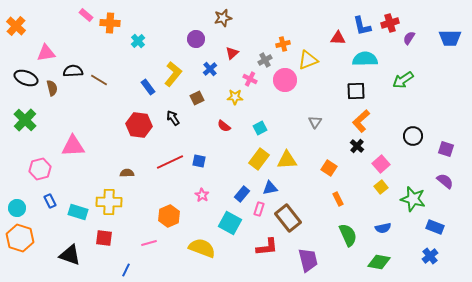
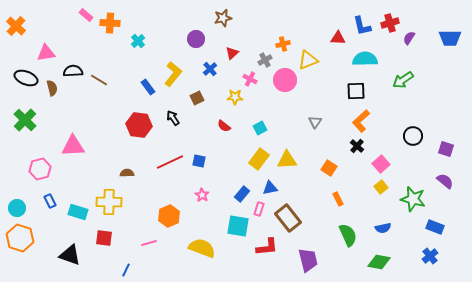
cyan square at (230, 223): moved 8 px right, 3 px down; rotated 20 degrees counterclockwise
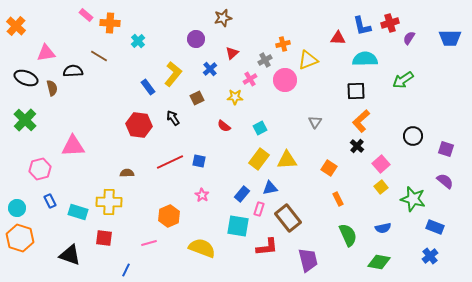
pink cross at (250, 79): rotated 32 degrees clockwise
brown line at (99, 80): moved 24 px up
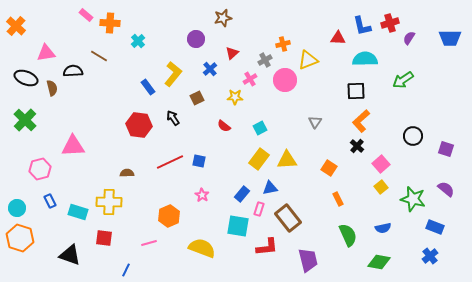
purple semicircle at (445, 181): moved 1 px right, 8 px down
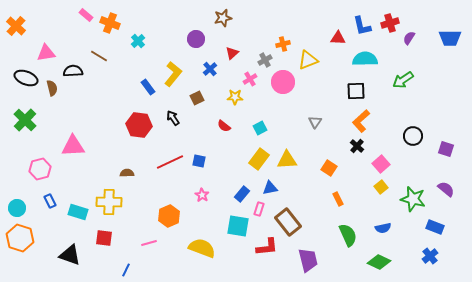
orange cross at (110, 23): rotated 18 degrees clockwise
pink circle at (285, 80): moved 2 px left, 2 px down
brown rectangle at (288, 218): moved 4 px down
green diamond at (379, 262): rotated 15 degrees clockwise
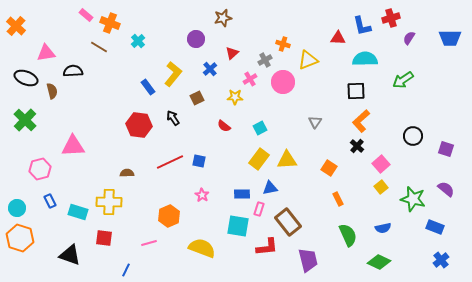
red cross at (390, 23): moved 1 px right, 5 px up
orange cross at (283, 44): rotated 32 degrees clockwise
brown line at (99, 56): moved 9 px up
brown semicircle at (52, 88): moved 3 px down
blue rectangle at (242, 194): rotated 49 degrees clockwise
blue cross at (430, 256): moved 11 px right, 4 px down
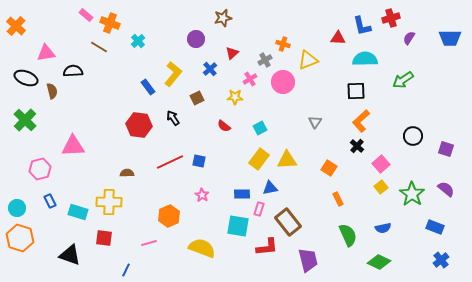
green star at (413, 199): moved 1 px left, 5 px up; rotated 20 degrees clockwise
